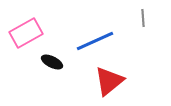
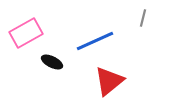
gray line: rotated 18 degrees clockwise
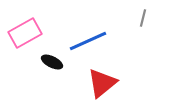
pink rectangle: moved 1 px left
blue line: moved 7 px left
red triangle: moved 7 px left, 2 px down
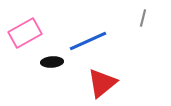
black ellipse: rotated 30 degrees counterclockwise
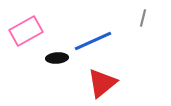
pink rectangle: moved 1 px right, 2 px up
blue line: moved 5 px right
black ellipse: moved 5 px right, 4 px up
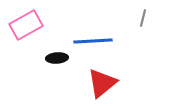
pink rectangle: moved 6 px up
blue line: rotated 21 degrees clockwise
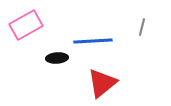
gray line: moved 1 px left, 9 px down
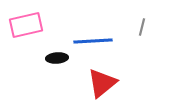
pink rectangle: rotated 16 degrees clockwise
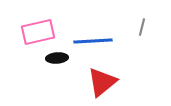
pink rectangle: moved 12 px right, 7 px down
red triangle: moved 1 px up
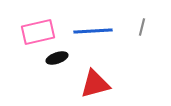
blue line: moved 10 px up
black ellipse: rotated 15 degrees counterclockwise
red triangle: moved 7 px left, 2 px down; rotated 24 degrees clockwise
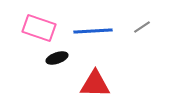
gray line: rotated 42 degrees clockwise
pink rectangle: moved 1 px right, 4 px up; rotated 32 degrees clockwise
red triangle: rotated 16 degrees clockwise
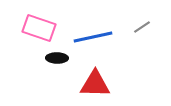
blue line: moved 6 px down; rotated 9 degrees counterclockwise
black ellipse: rotated 20 degrees clockwise
